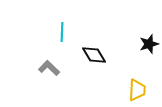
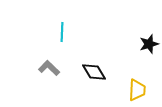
black diamond: moved 17 px down
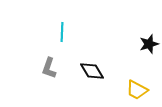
gray L-shape: rotated 115 degrees counterclockwise
black diamond: moved 2 px left, 1 px up
yellow trapezoid: rotated 115 degrees clockwise
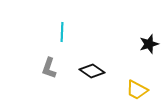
black diamond: rotated 25 degrees counterclockwise
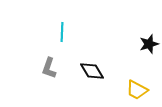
black diamond: rotated 25 degrees clockwise
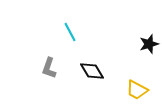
cyan line: moved 8 px right; rotated 30 degrees counterclockwise
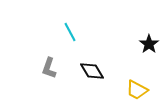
black star: rotated 18 degrees counterclockwise
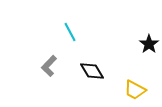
gray L-shape: moved 2 px up; rotated 25 degrees clockwise
yellow trapezoid: moved 2 px left
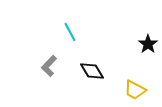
black star: moved 1 px left
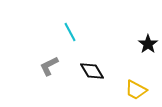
gray L-shape: rotated 20 degrees clockwise
yellow trapezoid: moved 1 px right
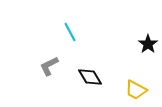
black diamond: moved 2 px left, 6 px down
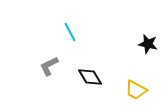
black star: rotated 24 degrees counterclockwise
